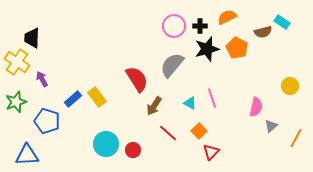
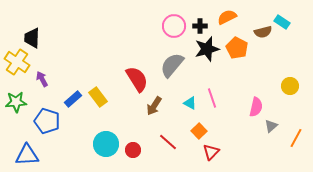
yellow rectangle: moved 1 px right
green star: rotated 15 degrees clockwise
red line: moved 9 px down
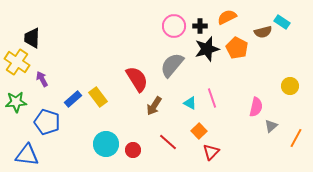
blue pentagon: moved 1 px down
blue triangle: rotated 10 degrees clockwise
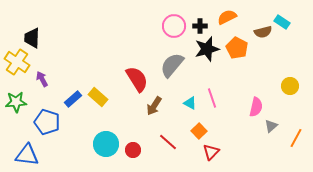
yellow rectangle: rotated 12 degrees counterclockwise
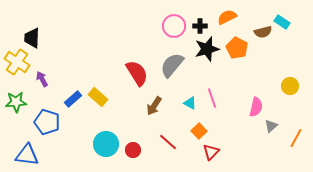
red semicircle: moved 6 px up
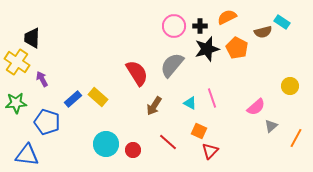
green star: moved 1 px down
pink semicircle: rotated 36 degrees clockwise
orange square: rotated 21 degrees counterclockwise
red triangle: moved 1 px left, 1 px up
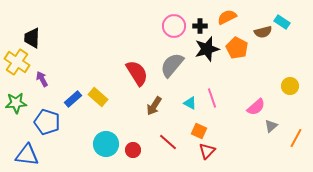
red triangle: moved 3 px left
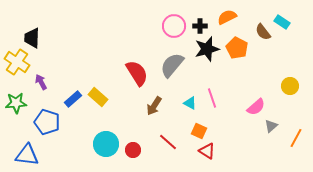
brown semicircle: rotated 66 degrees clockwise
purple arrow: moved 1 px left, 3 px down
red triangle: rotated 42 degrees counterclockwise
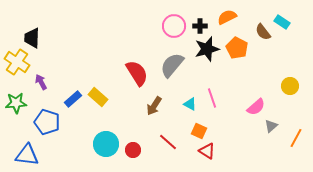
cyan triangle: moved 1 px down
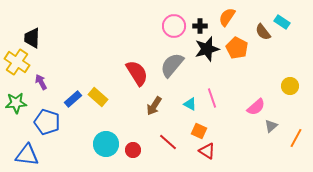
orange semicircle: rotated 30 degrees counterclockwise
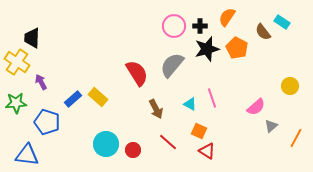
brown arrow: moved 2 px right, 3 px down; rotated 60 degrees counterclockwise
